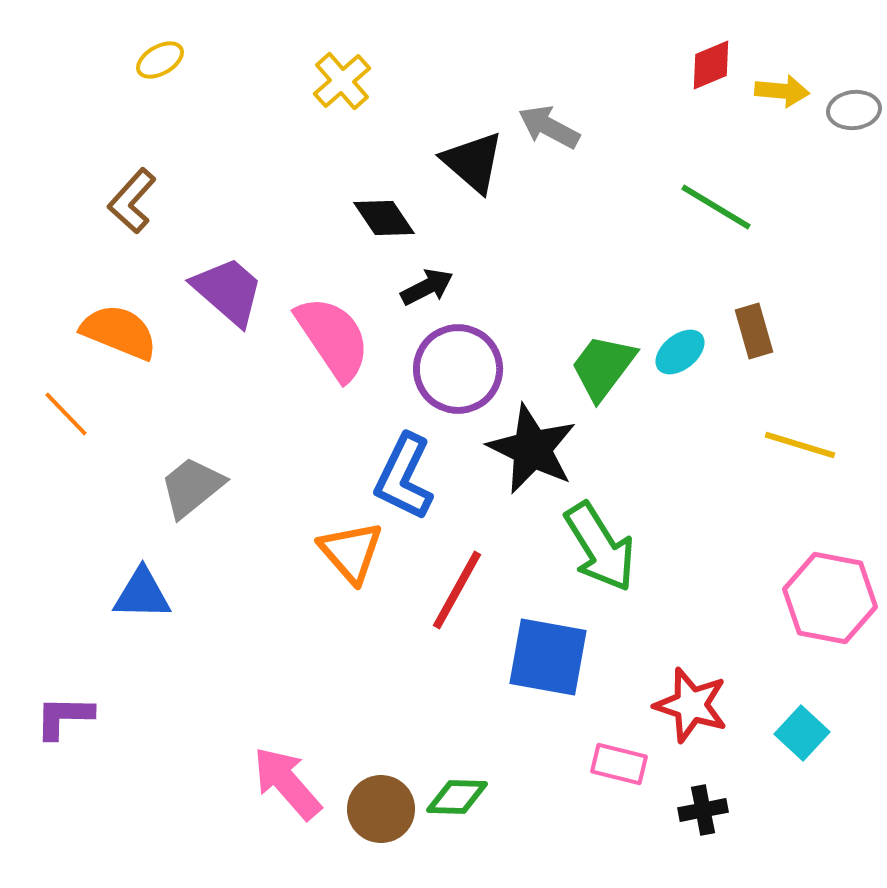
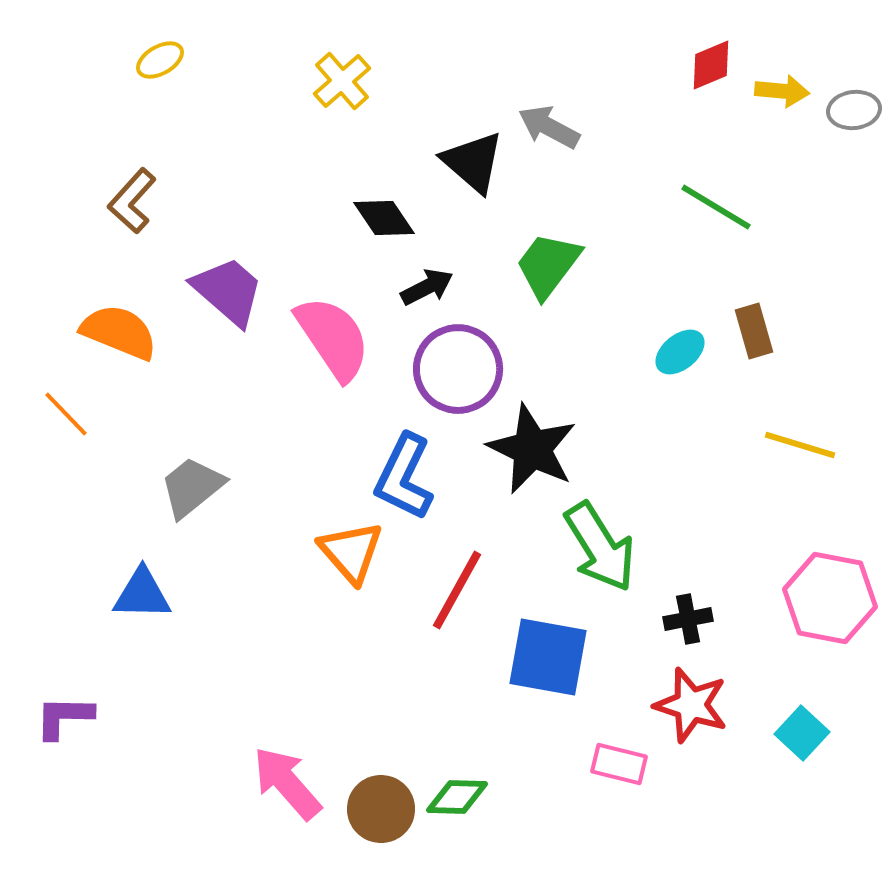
green trapezoid: moved 55 px left, 102 px up
black cross: moved 15 px left, 191 px up
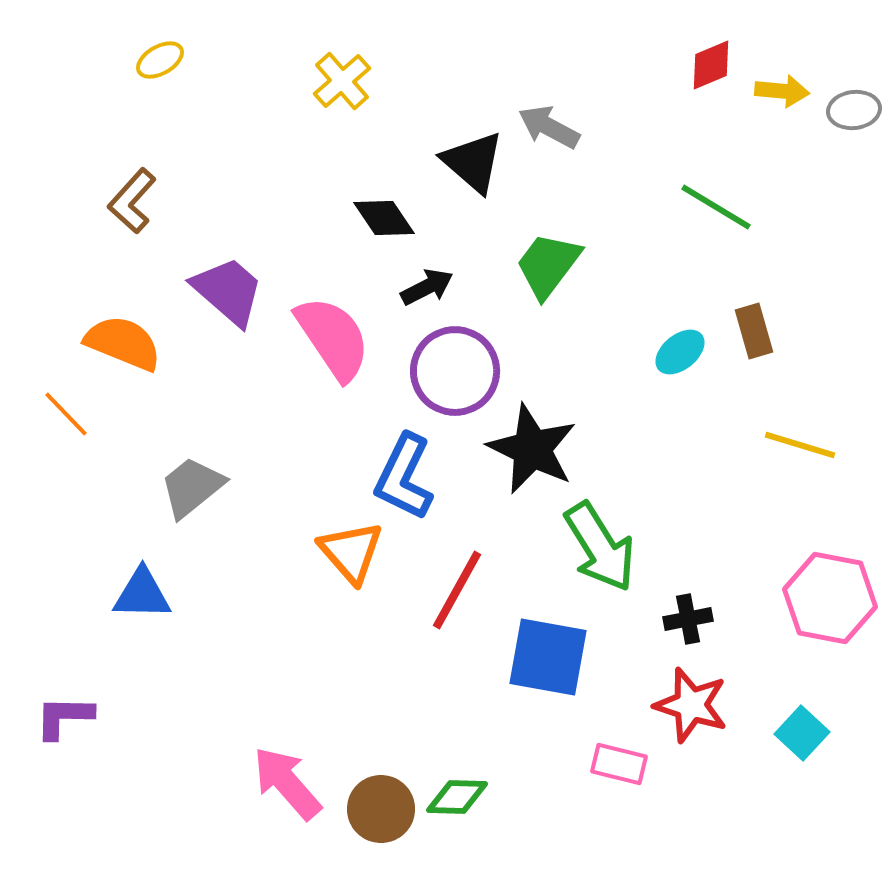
orange semicircle: moved 4 px right, 11 px down
purple circle: moved 3 px left, 2 px down
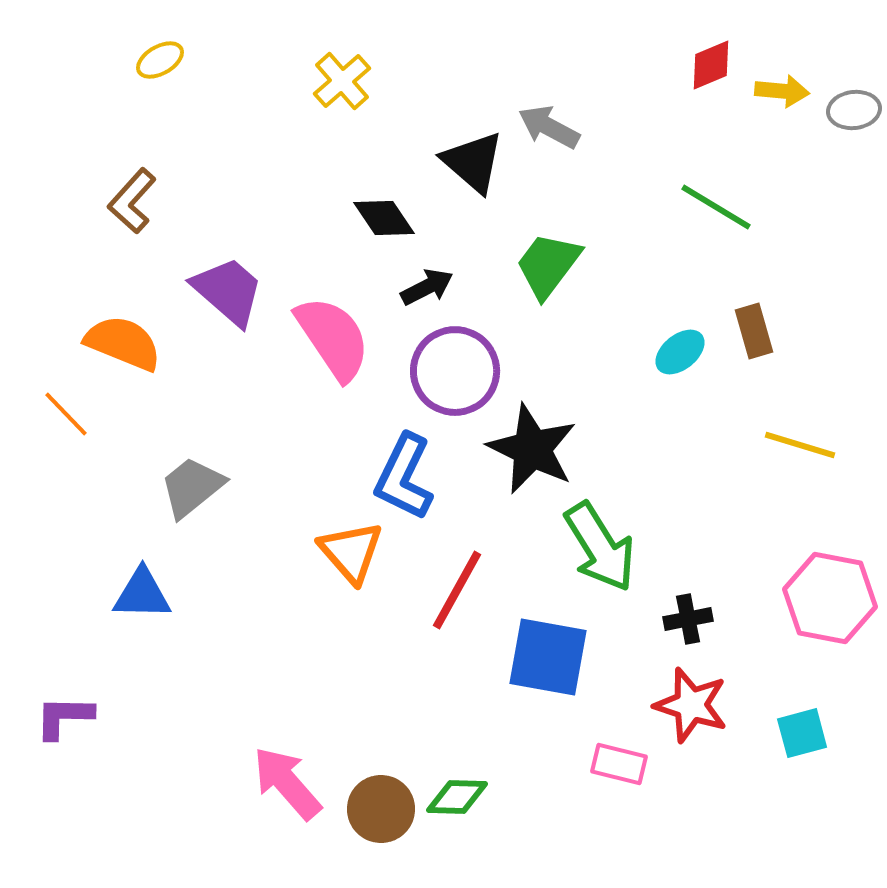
cyan square: rotated 32 degrees clockwise
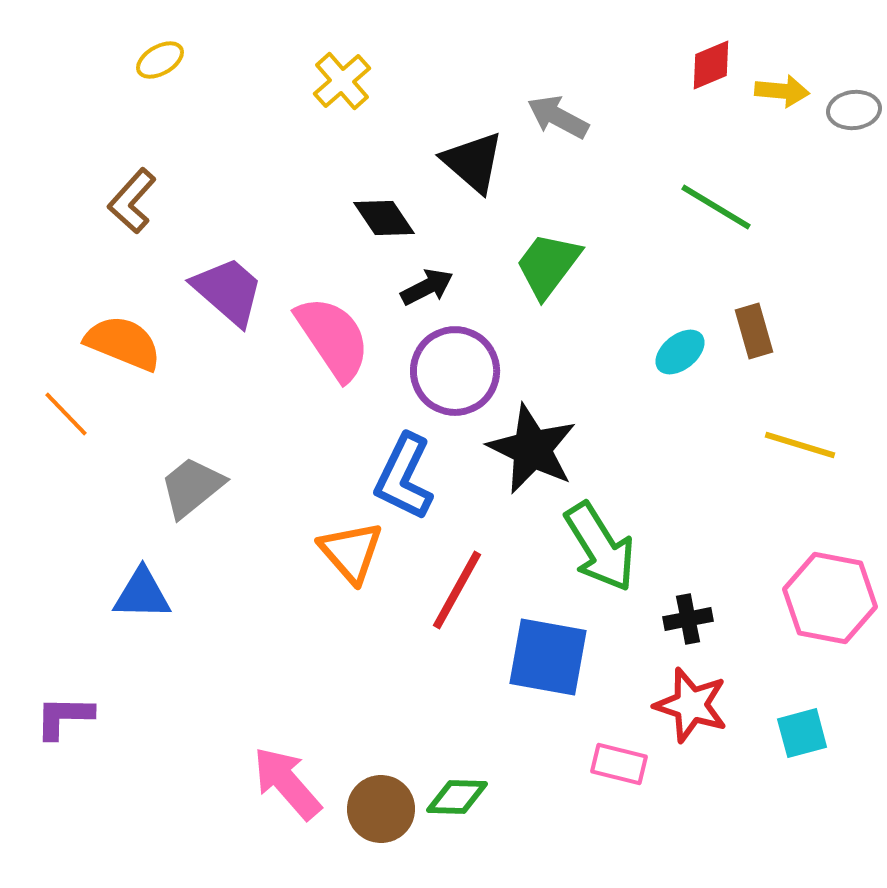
gray arrow: moved 9 px right, 10 px up
